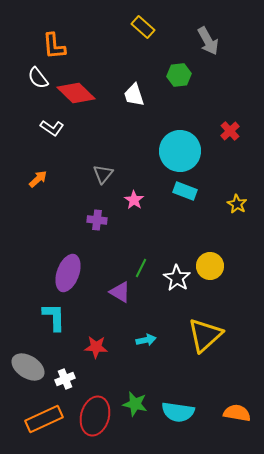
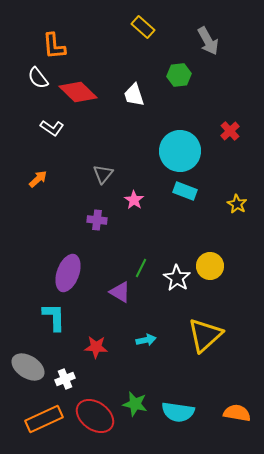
red diamond: moved 2 px right, 1 px up
red ellipse: rotated 69 degrees counterclockwise
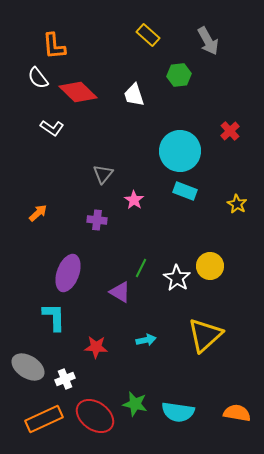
yellow rectangle: moved 5 px right, 8 px down
orange arrow: moved 34 px down
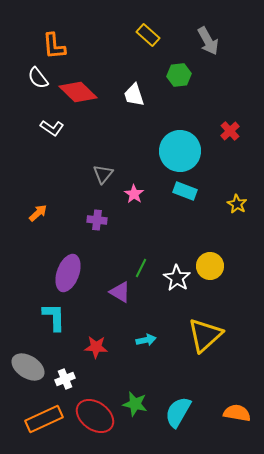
pink star: moved 6 px up
cyan semicircle: rotated 112 degrees clockwise
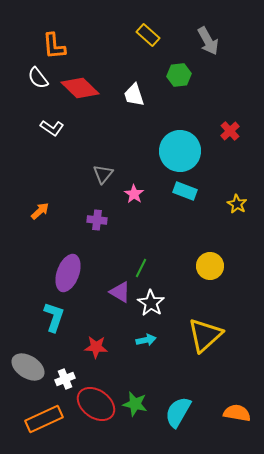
red diamond: moved 2 px right, 4 px up
orange arrow: moved 2 px right, 2 px up
white star: moved 26 px left, 25 px down
cyan L-shape: rotated 20 degrees clockwise
red ellipse: moved 1 px right, 12 px up
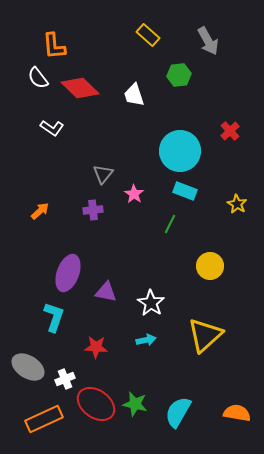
purple cross: moved 4 px left, 10 px up; rotated 12 degrees counterclockwise
green line: moved 29 px right, 44 px up
purple triangle: moved 14 px left; rotated 20 degrees counterclockwise
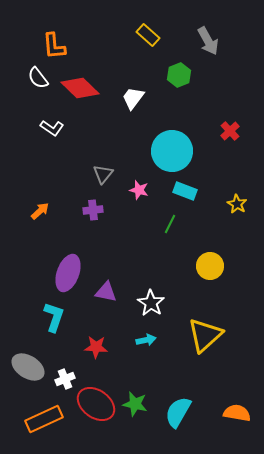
green hexagon: rotated 15 degrees counterclockwise
white trapezoid: moved 1 px left, 3 px down; rotated 55 degrees clockwise
cyan circle: moved 8 px left
pink star: moved 5 px right, 4 px up; rotated 18 degrees counterclockwise
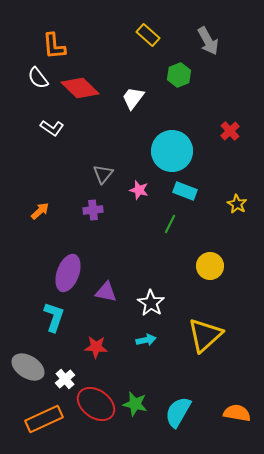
white cross: rotated 18 degrees counterclockwise
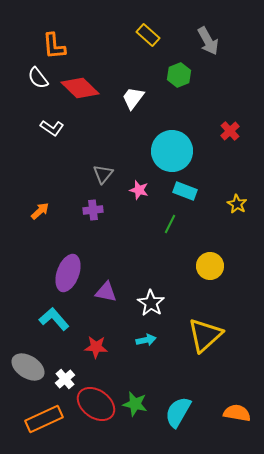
cyan L-shape: moved 2 px down; rotated 60 degrees counterclockwise
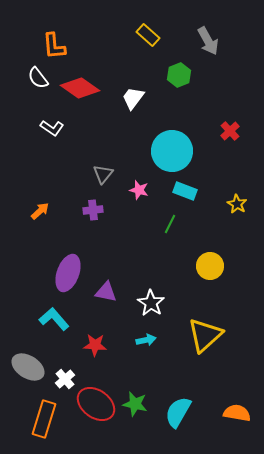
red diamond: rotated 9 degrees counterclockwise
red star: moved 1 px left, 2 px up
orange rectangle: rotated 48 degrees counterclockwise
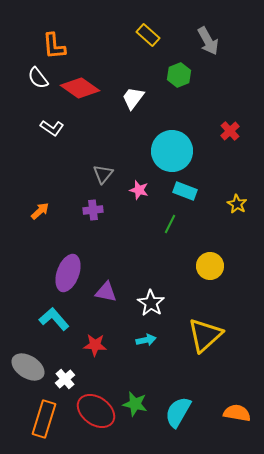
red ellipse: moved 7 px down
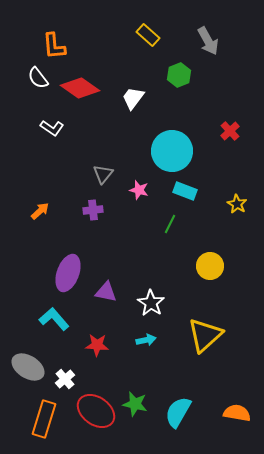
red star: moved 2 px right
